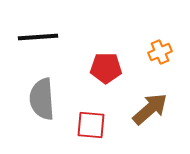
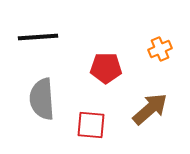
orange cross: moved 3 px up
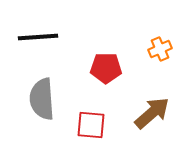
brown arrow: moved 2 px right, 4 px down
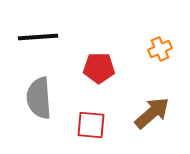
red pentagon: moved 7 px left
gray semicircle: moved 3 px left, 1 px up
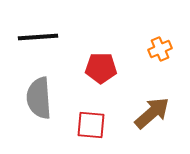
red pentagon: moved 2 px right
